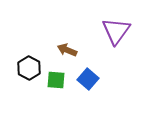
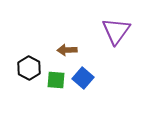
brown arrow: rotated 24 degrees counterclockwise
blue square: moved 5 px left, 1 px up
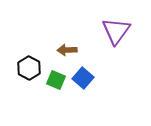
green square: rotated 18 degrees clockwise
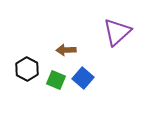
purple triangle: moved 1 px right, 1 px down; rotated 12 degrees clockwise
brown arrow: moved 1 px left
black hexagon: moved 2 px left, 1 px down
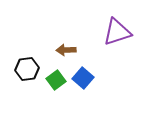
purple triangle: rotated 24 degrees clockwise
black hexagon: rotated 25 degrees clockwise
green square: rotated 30 degrees clockwise
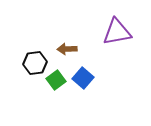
purple triangle: rotated 8 degrees clockwise
brown arrow: moved 1 px right, 1 px up
black hexagon: moved 8 px right, 6 px up
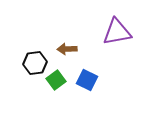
blue square: moved 4 px right, 2 px down; rotated 15 degrees counterclockwise
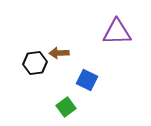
purple triangle: rotated 8 degrees clockwise
brown arrow: moved 8 px left, 4 px down
green square: moved 10 px right, 27 px down
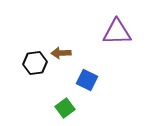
brown arrow: moved 2 px right
green square: moved 1 px left, 1 px down
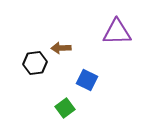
brown arrow: moved 5 px up
